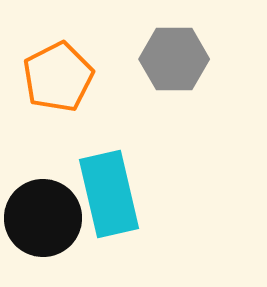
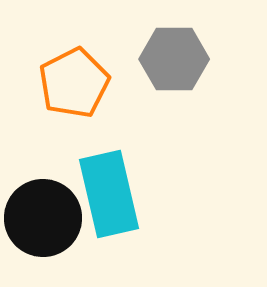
orange pentagon: moved 16 px right, 6 px down
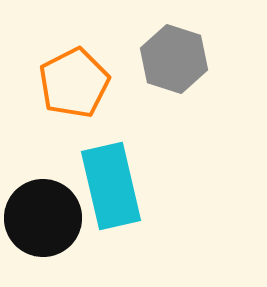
gray hexagon: rotated 18 degrees clockwise
cyan rectangle: moved 2 px right, 8 px up
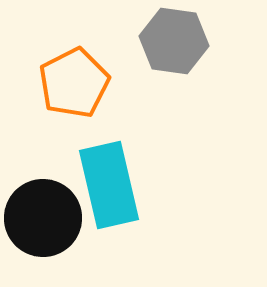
gray hexagon: moved 18 px up; rotated 10 degrees counterclockwise
cyan rectangle: moved 2 px left, 1 px up
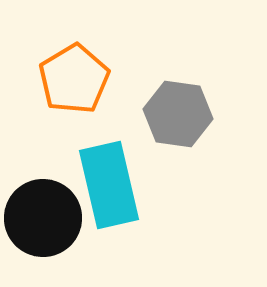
gray hexagon: moved 4 px right, 73 px down
orange pentagon: moved 4 px up; rotated 4 degrees counterclockwise
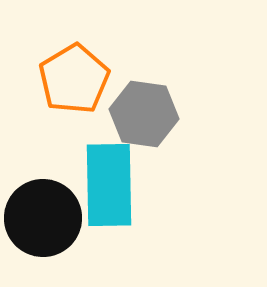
gray hexagon: moved 34 px left
cyan rectangle: rotated 12 degrees clockwise
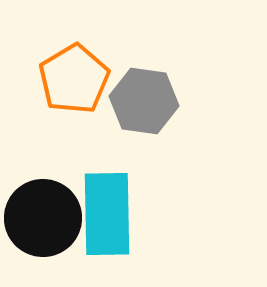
gray hexagon: moved 13 px up
cyan rectangle: moved 2 px left, 29 px down
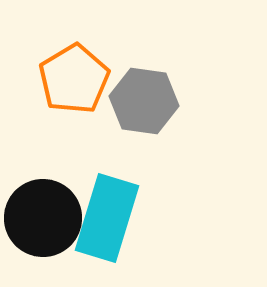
cyan rectangle: moved 4 px down; rotated 18 degrees clockwise
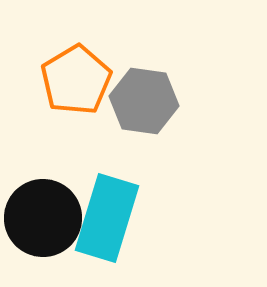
orange pentagon: moved 2 px right, 1 px down
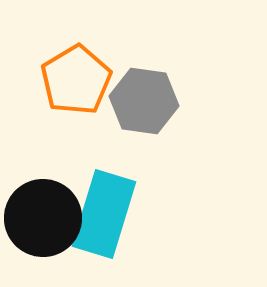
cyan rectangle: moved 3 px left, 4 px up
